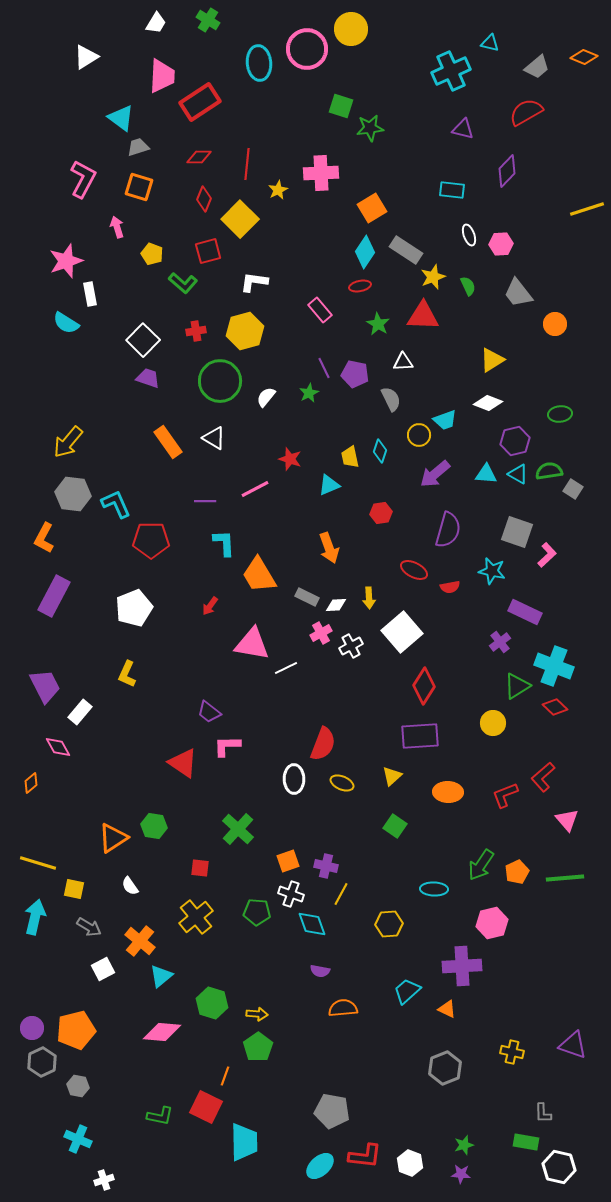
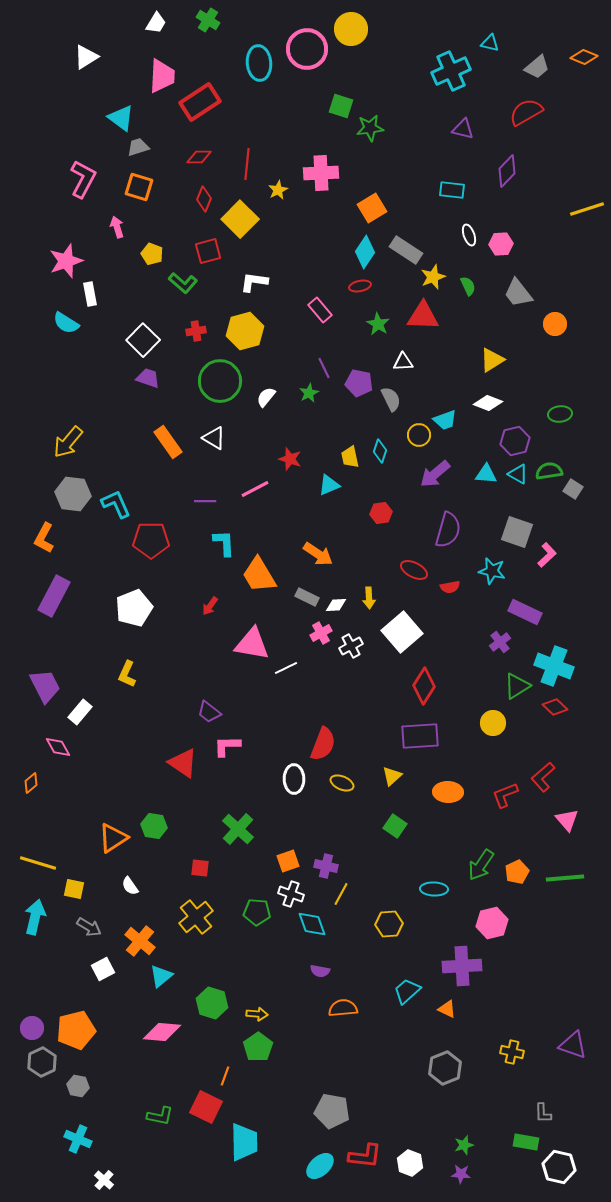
purple pentagon at (355, 374): moved 4 px right, 9 px down
orange arrow at (329, 548): moved 11 px left, 6 px down; rotated 36 degrees counterclockwise
white cross at (104, 1180): rotated 30 degrees counterclockwise
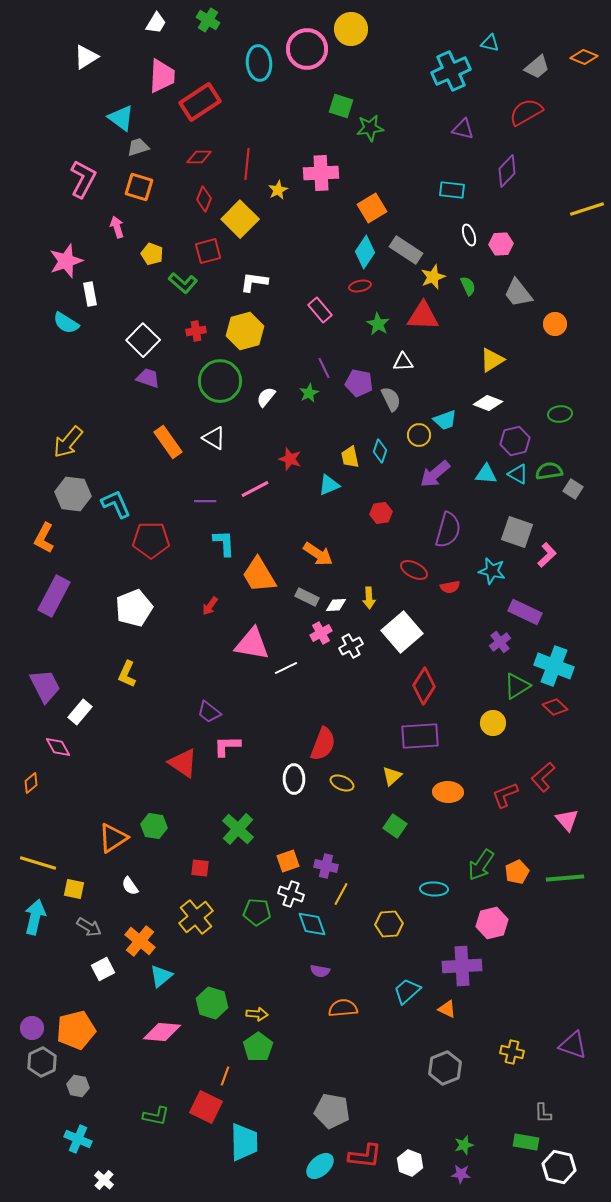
green L-shape at (160, 1116): moved 4 px left
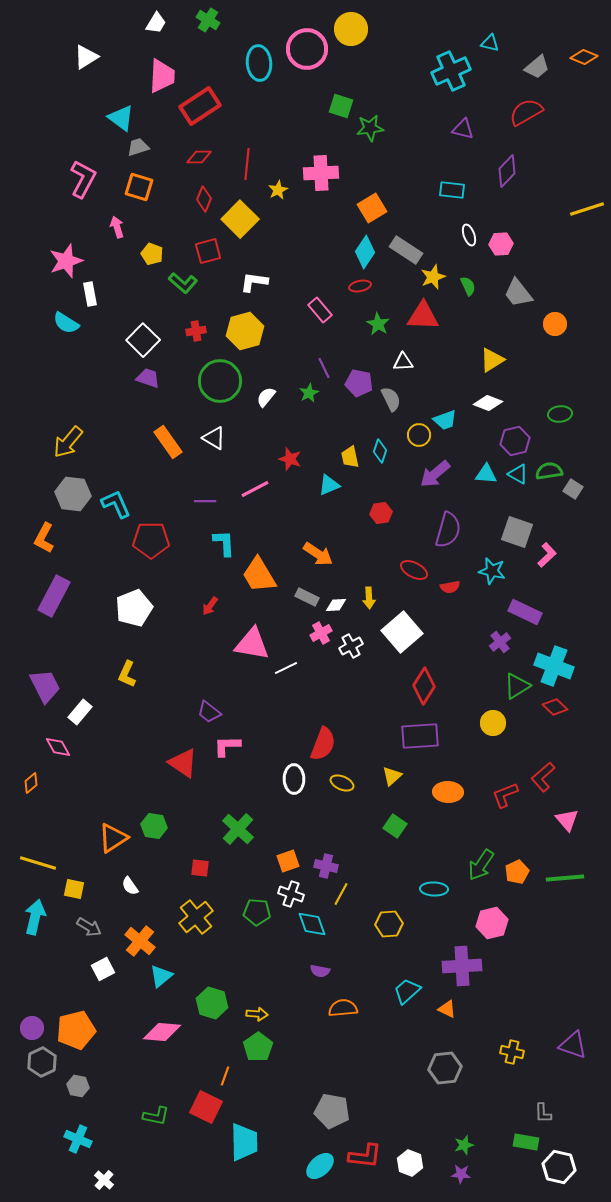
red rectangle at (200, 102): moved 4 px down
gray hexagon at (445, 1068): rotated 16 degrees clockwise
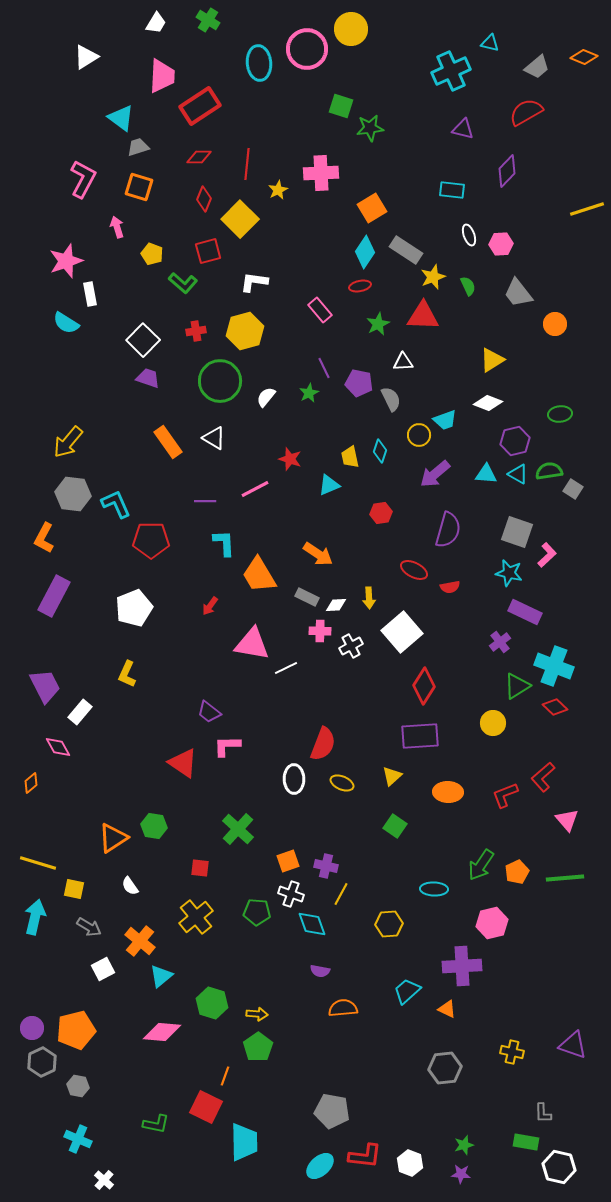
green star at (378, 324): rotated 15 degrees clockwise
cyan star at (492, 571): moved 17 px right, 2 px down
pink cross at (321, 633): moved 1 px left, 2 px up; rotated 30 degrees clockwise
green L-shape at (156, 1116): moved 8 px down
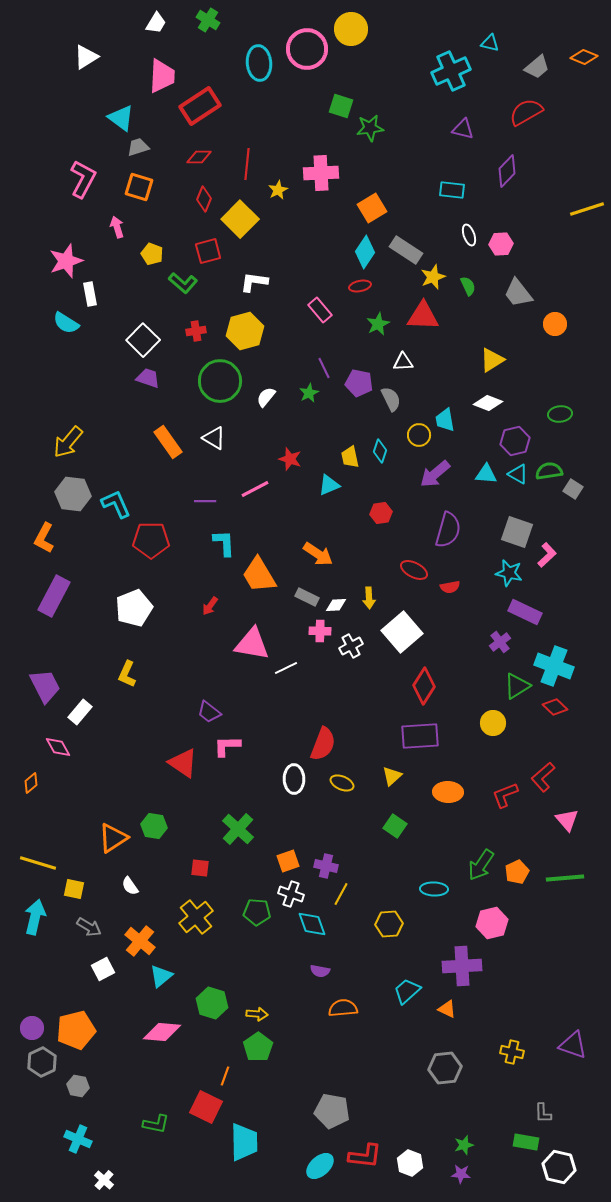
cyan trapezoid at (445, 420): rotated 100 degrees clockwise
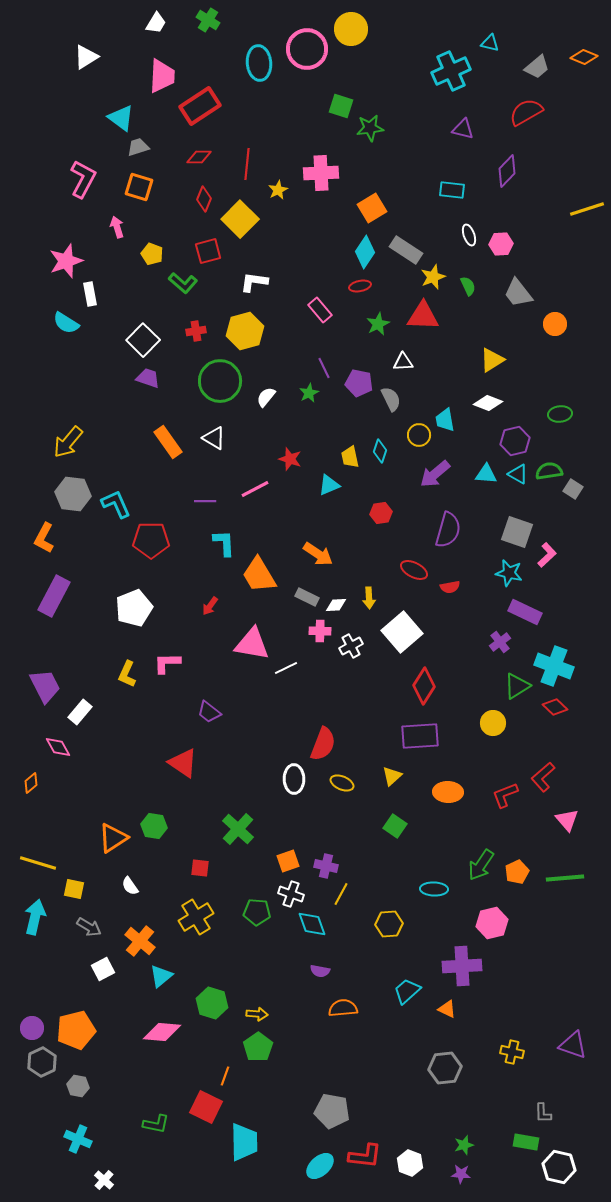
pink L-shape at (227, 746): moved 60 px left, 83 px up
yellow cross at (196, 917): rotated 8 degrees clockwise
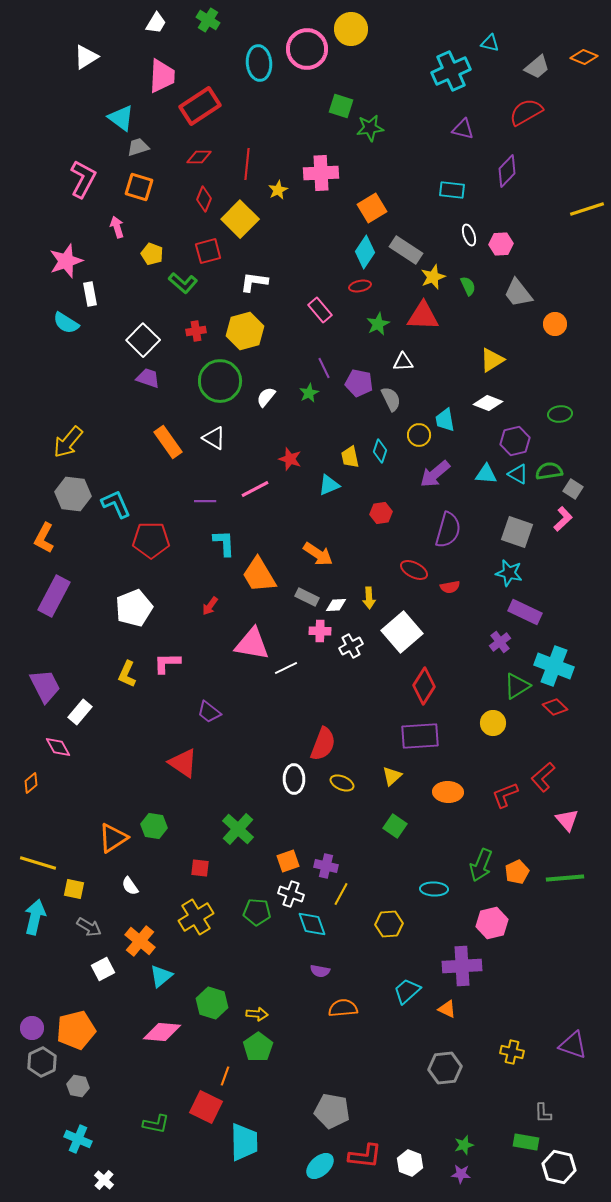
pink L-shape at (547, 555): moved 16 px right, 36 px up
green arrow at (481, 865): rotated 12 degrees counterclockwise
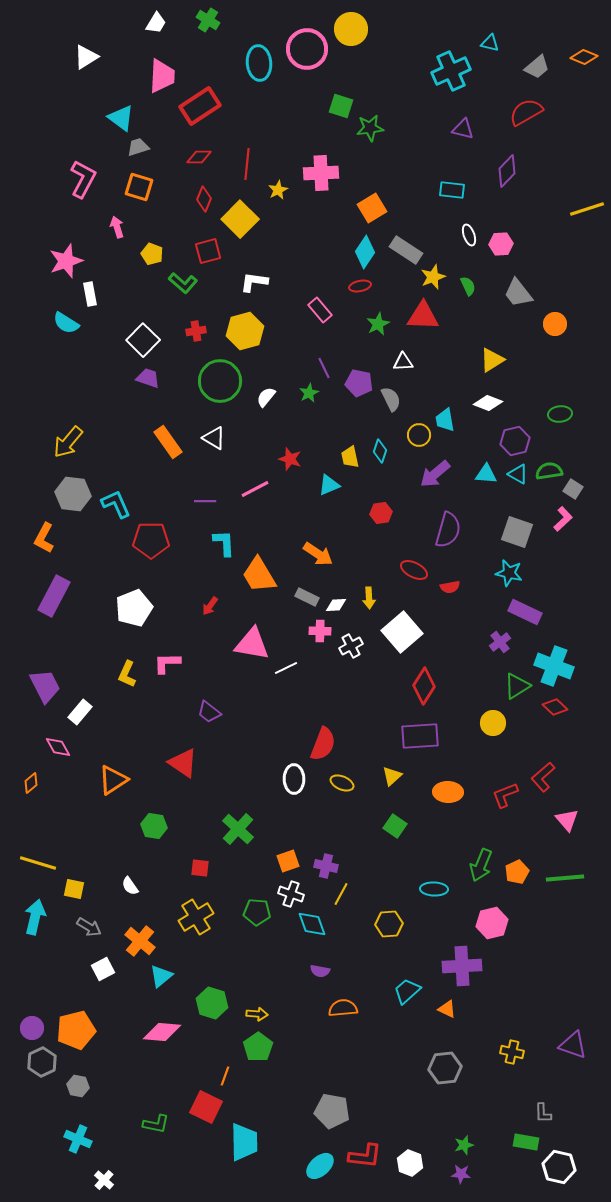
orange triangle at (113, 838): moved 58 px up
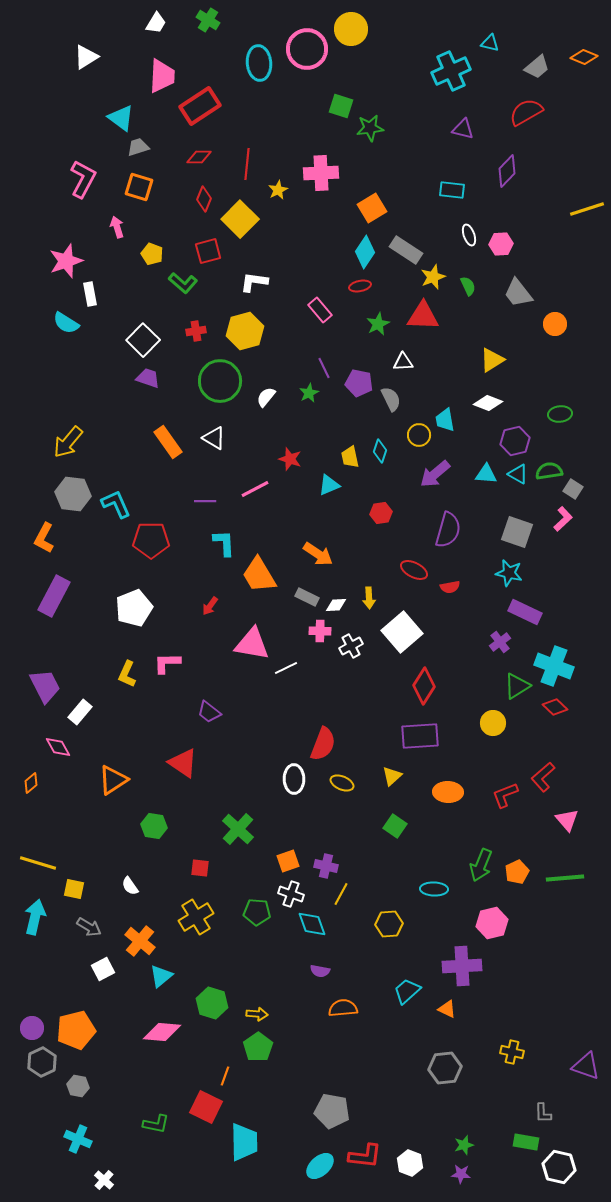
purple triangle at (573, 1045): moved 13 px right, 21 px down
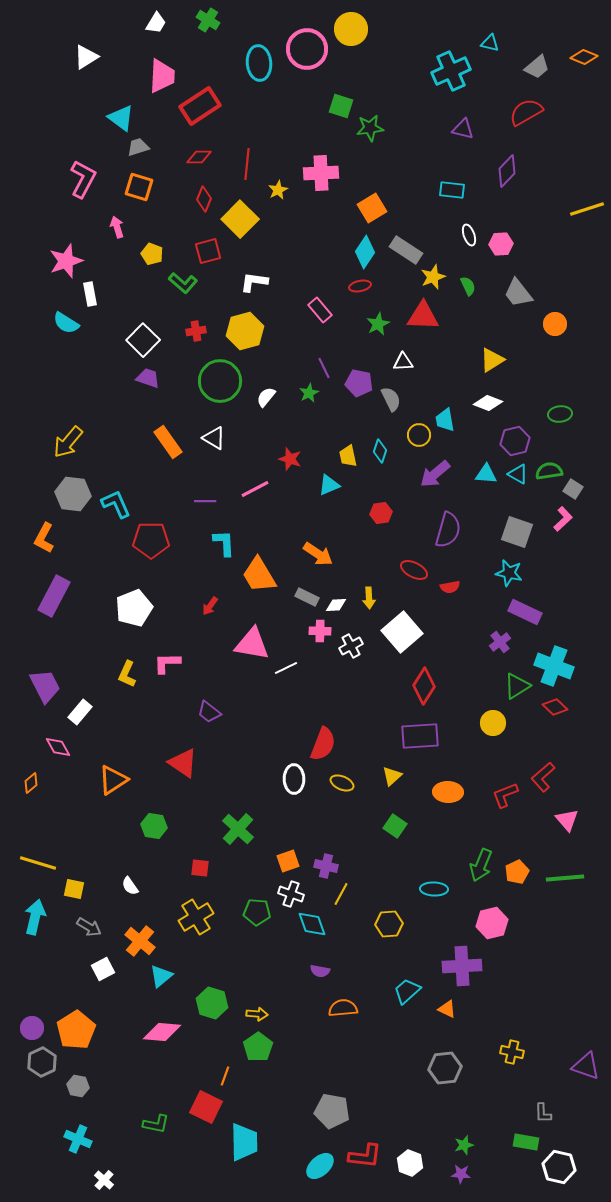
yellow trapezoid at (350, 457): moved 2 px left, 1 px up
orange pentagon at (76, 1030): rotated 18 degrees counterclockwise
